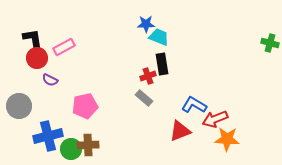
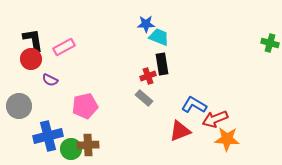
red circle: moved 6 px left, 1 px down
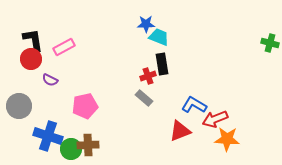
blue cross: rotated 32 degrees clockwise
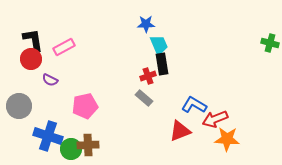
cyan trapezoid: moved 8 px down; rotated 45 degrees clockwise
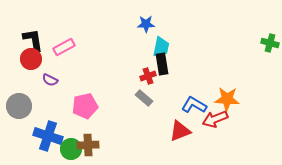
cyan trapezoid: moved 2 px right, 2 px down; rotated 35 degrees clockwise
orange star: moved 40 px up
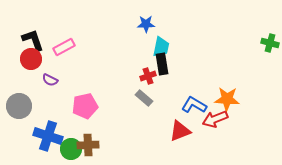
black L-shape: rotated 10 degrees counterclockwise
